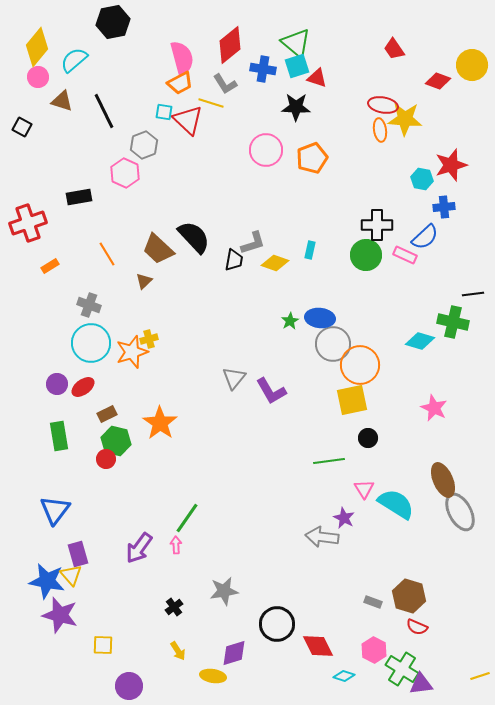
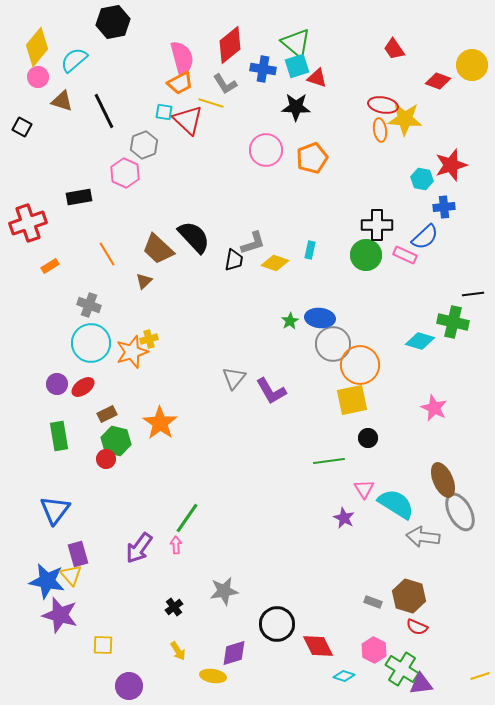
gray arrow at (322, 537): moved 101 px right
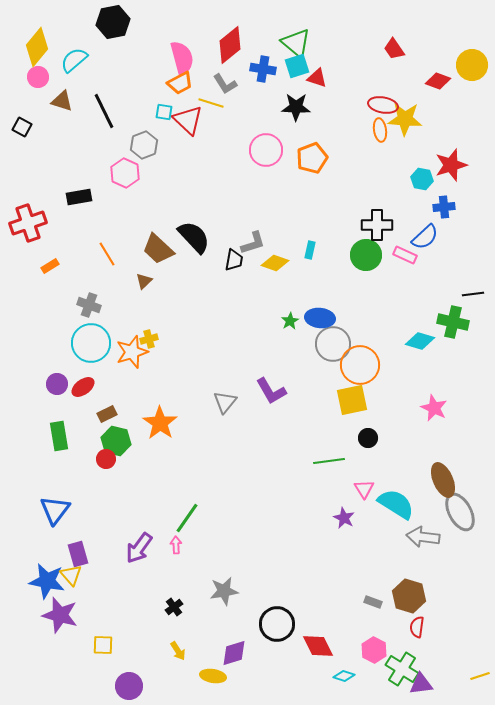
gray triangle at (234, 378): moved 9 px left, 24 px down
red semicircle at (417, 627): rotated 75 degrees clockwise
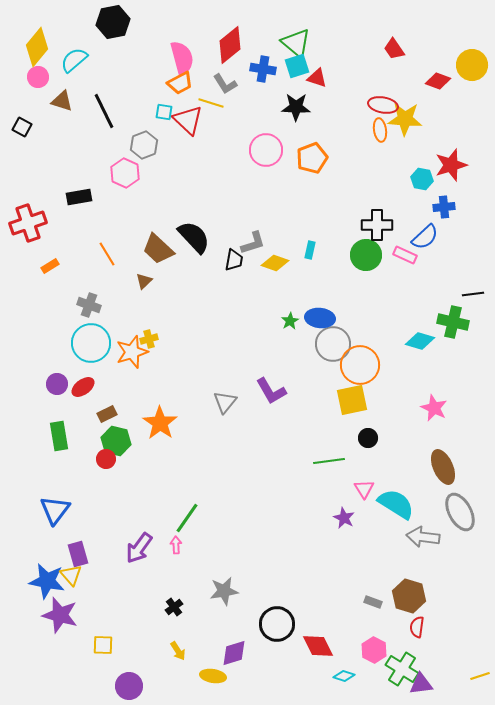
brown ellipse at (443, 480): moved 13 px up
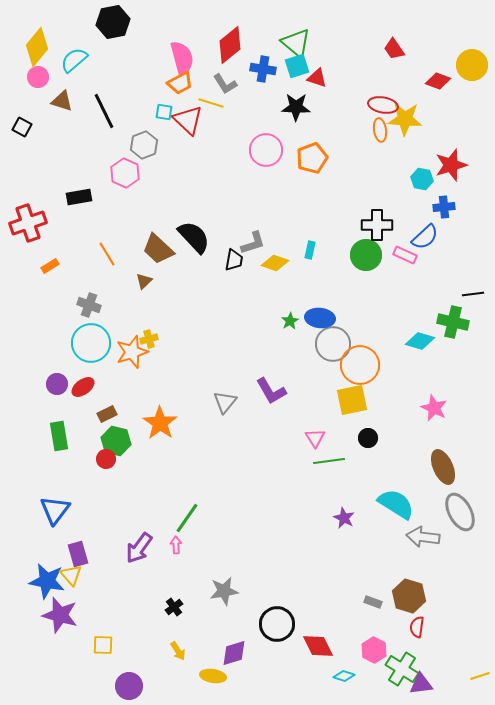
pink triangle at (364, 489): moved 49 px left, 51 px up
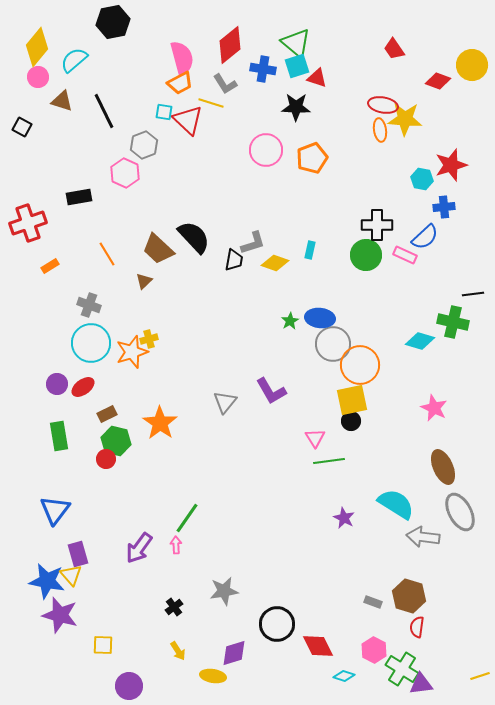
black circle at (368, 438): moved 17 px left, 17 px up
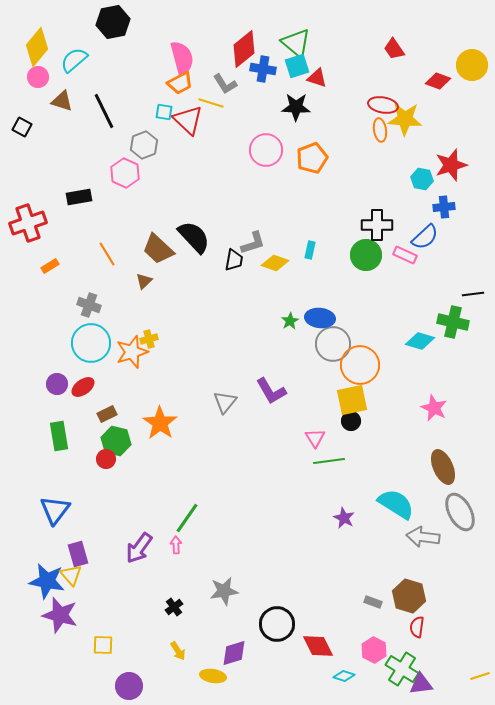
red diamond at (230, 45): moved 14 px right, 4 px down
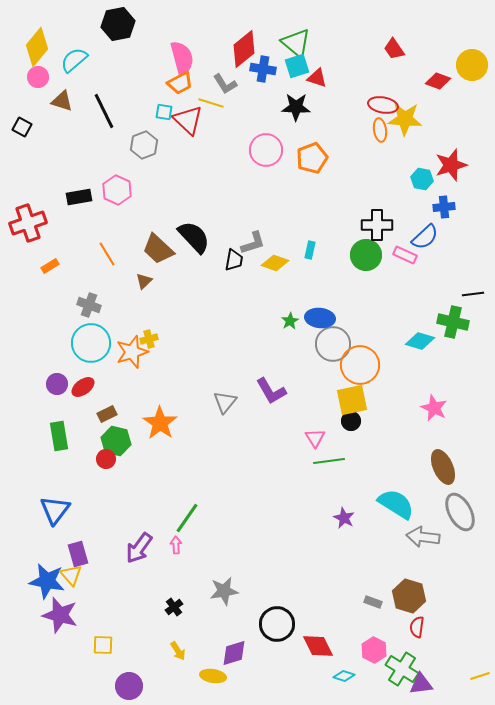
black hexagon at (113, 22): moved 5 px right, 2 px down
pink hexagon at (125, 173): moved 8 px left, 17 px down
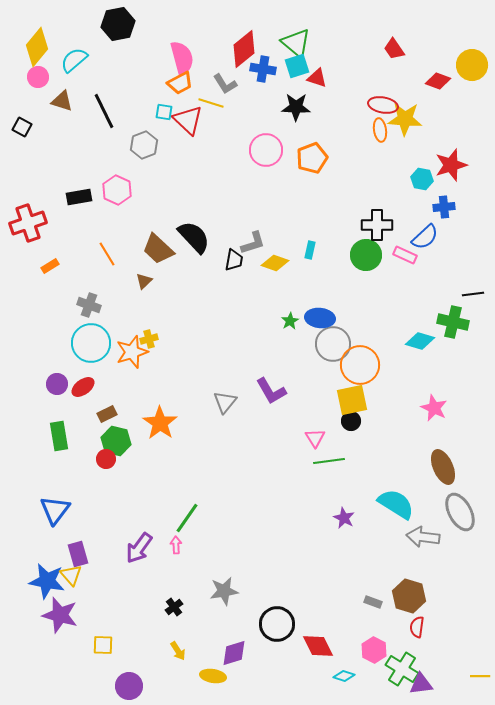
yellow line at (480, 676): rotated 18 degrees clockwise
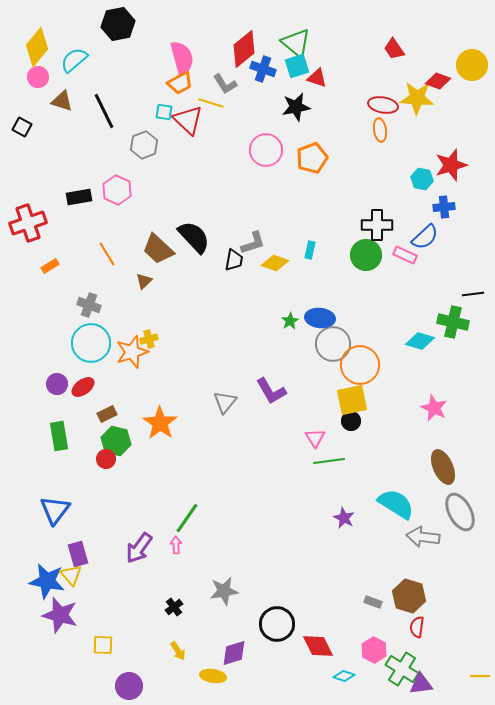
blue cross at (263, 69): rotated 10 degrees clockwise
black star at (296, 107): rotated 12 degrees counterclockwise
yellow star at (405, 119): moved 12 px right, 21 px up
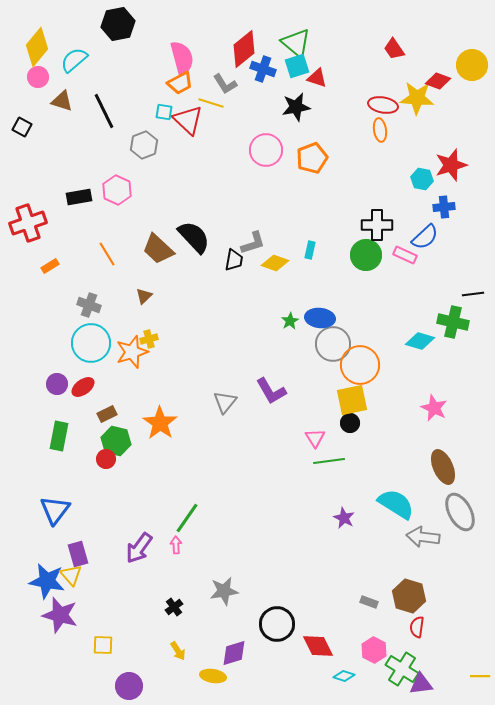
brown triangle at (144, 281): moved 15 px down
black circle at (351, 421): moved 1 px left, 2 px down
green rectangle at (59, 436): rotated 20 degrees clockwise
gray rectangle at (373, 602): moved 4 px left
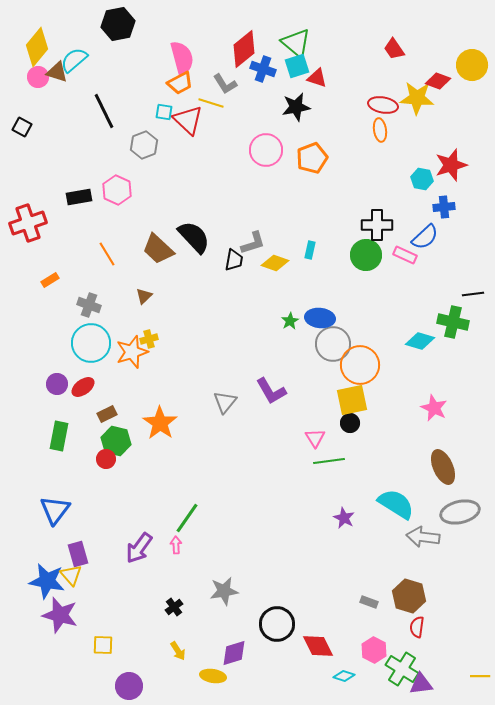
brown triangle at (62, 101): moved 5 px left, 29 px up
orange rectangle at (50, 266): moved 14 px down
gray ellipse at (460, 512): rotated 75 degrees counterclockwise
